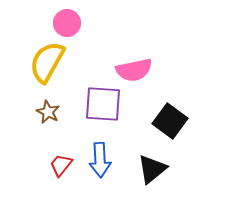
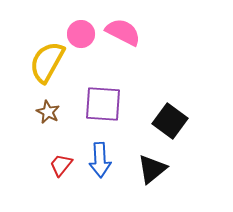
pink circle: moved 14 px right, 11 px down
pink semicircle: moved 11 px left, 38 px up; rotated 141 degrees counterclockwise
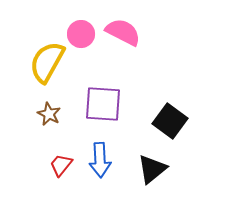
brown star: moved 1 px right, 2 px down
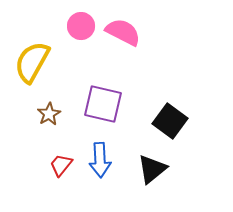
pink circle: moved 8 px up
yellow semicircle: moved 15 px left
purple square: rotated 9 degrees clockwise
brown star: rotated 15 degrees clockwise
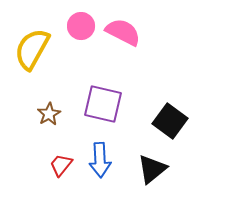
yellow semicircle: moved 13 px up
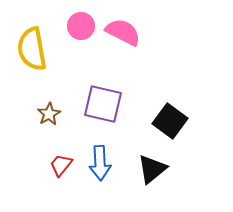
yellow semicircle: rotated 39 degrees counterclockwise
blue arrow: moved 3 px down
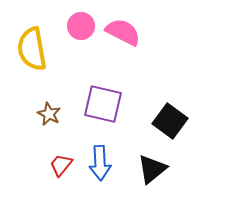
brown star: rotated 15 degrees counterclockwise
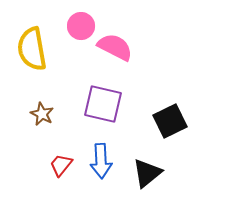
pink semicircle: moved 8 px left, 15 px down
brown star: moved 7 px left
black square: rotated 28 degrees clockwise
blue arrow: moved 1 px right, 2 px up
black triangle: moved 5 px left, 4 px down
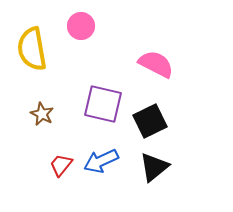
pink semicircle: moved 41 px right, 17 px down
black square: moved 20 px left
blue arrow: rotated 68 degrees clockwise
black triangle: moved 7 px right, 6 px up
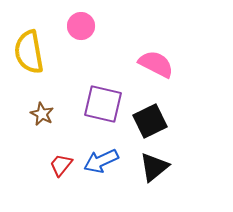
yellow semicircle: moved 3 px left, 3 px down
